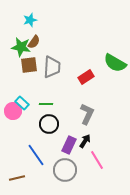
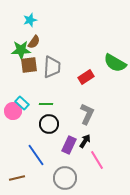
green star: moved 3 px down; rotated 12 degrees counterclockwise
gray circle: moved 8 px down
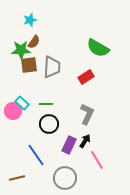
green semicircle: moved 17 px left, 15 px up
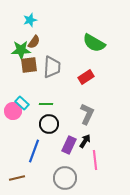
green semicircle: moved 4 px left, 5 px up
blue line: moved 2 px left, 4 px up; rotated 55 degrees clockwise
pink line: moved 2 px left; rotated 24 degrees clockwise
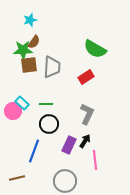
green semicircle: moved 1 px right, 6 px down
green star: moved 2 px right
gray circle: moved 3 px down
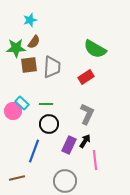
green star: moved 7 px left, 2 px up
